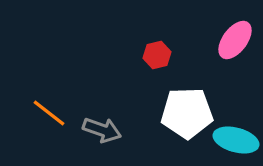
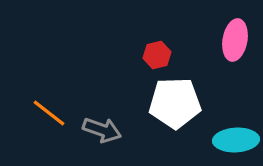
pink ellipse: rotated 27 degrees counterclockwise
white pentagon: moved 12 px left, 10 px up
cyan ellipse: rotated 18 degrees counterclockwise
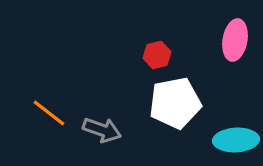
white pentagon: rotated 9 degrees counterclockwise
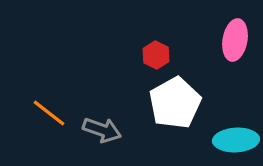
red hexagon: moved 1 px left; rotated 20 degrees counterclockwise
white pentagon: rotated 18 degrees counterclockwise
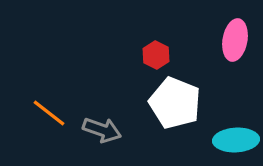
white pentagon: rotated 21 degrees counterclockwise
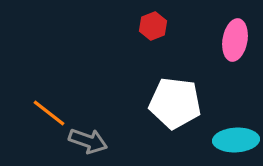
red hexagon: moved 3 px left, 29 px up; rotated 12 degrees clockwise
white pentagon: rotated 15 degrees counterclockwise
gray arrow: moved 14 px left, 11 px down
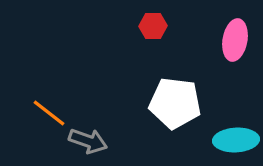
red hexagon: rotated 20 degrees clockwise
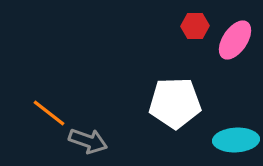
red hexagon: moved 42 px right
pink ellipse: rotated 24 degrees clockwise
white pentagon: rotated 9 degrees counterclockwise
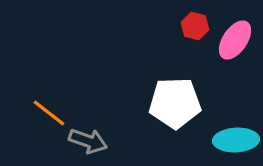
red hexagon: rotated 16 degrees clockwise
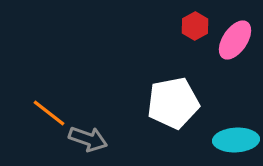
red hexagon: rotated 16 degrees clockwise
white pentagon: moved 2 px left; rotated 9 degrees counterclockwise
gray arrow: moved 2 px up
